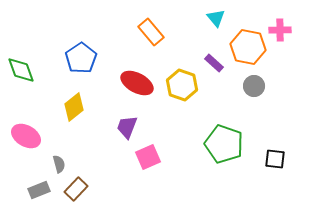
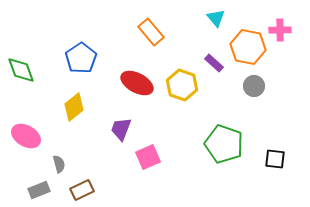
purple trapezoid: moved 6 px left, 2 px down
brown rectangle: moved 6 px right, 1 px down; rotated 20 degrees clockwise
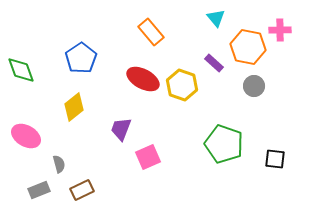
red ellipse: moved 6 px right, 4 px up
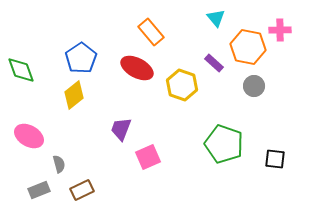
red ellipse: moved 6 px left, 11 px up
yellow diamond: moved 12 px up
pink ellipse: moved 3 px right
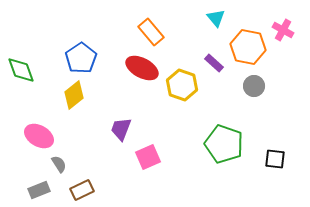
pink cross: moved 3 px right; rotated 30 degrees clockwise
red ellipse: moved 5 px right
pink ellipse: moved 10 px right
gray semicircle: rotated 18 degrees counterclockwise
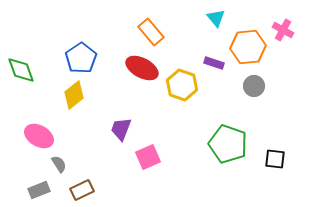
orange hexagon: rotated 16 degrees counterclockwise
purple rectangle: rotated 24 degrees counterclockwise
green pentagon: moved 4 px right
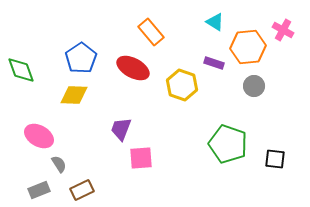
cyan triangle: moved 1 px left, 4 px down; rotated 18 degrees counterclockwise
red ellipse: moved 9 px left
yellow diamond: rotated 40 degrees clockwise
pink square: moved 7 px left, 1 px down; rotated 20 degrees clockwise
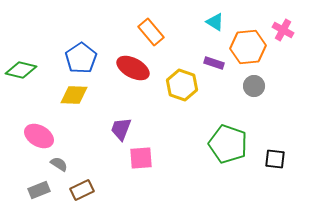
green diamond: rotated 56 degrees counterclockwise
gray semicircle: rotated 24 degrees counterclockwise
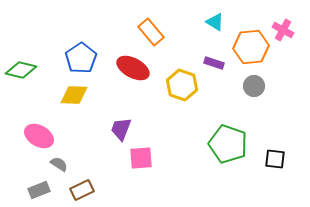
orange hexagon: moved 3 px right
